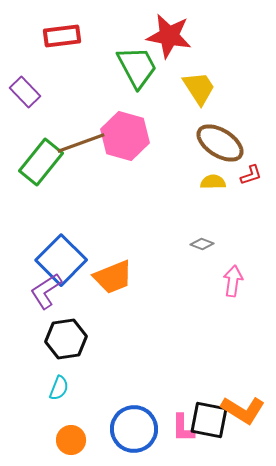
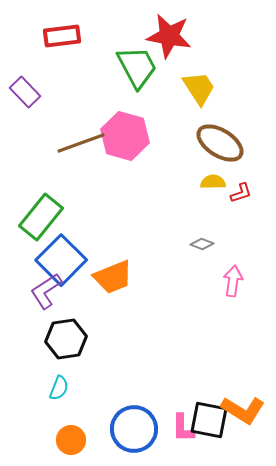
green rectangle: moved 55 px down
red L-shape: moved 10 px left, 18 px down
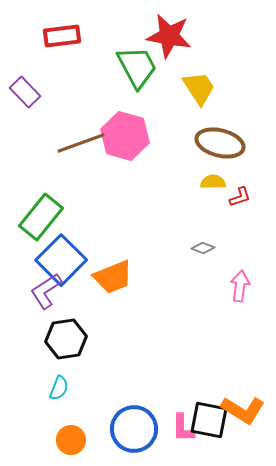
brown ellipse: rotated 18 degrees counterclockwise
red L-shape: moved 1 px left, 4 px down
gray diamond: moved 1 px right, 4 px down
pink arrow: moved 7 px right, 5 px down
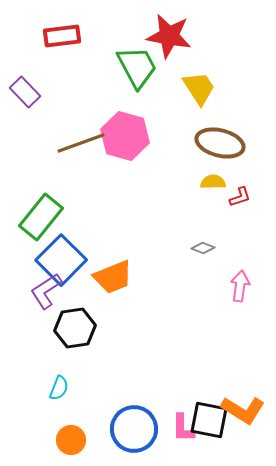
black hexagon: moved 9 px right, 11 px up
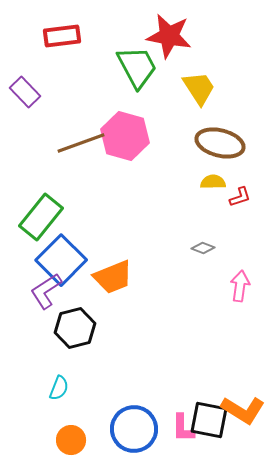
black hexagon: rotated 6 degrees counterclockwise
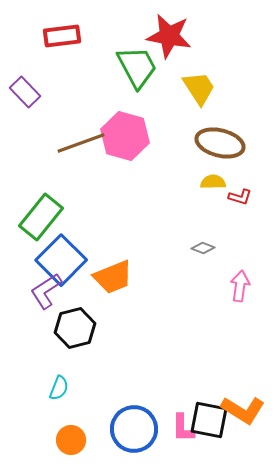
red L-shape: rotated 35 degrees clockwise
